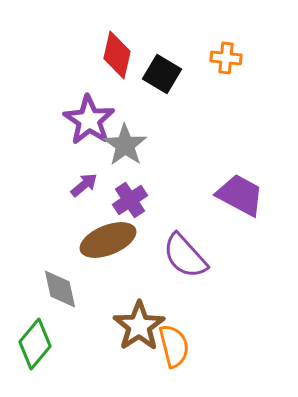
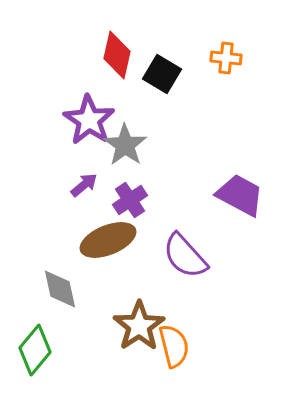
green diamond: moved 6 px down
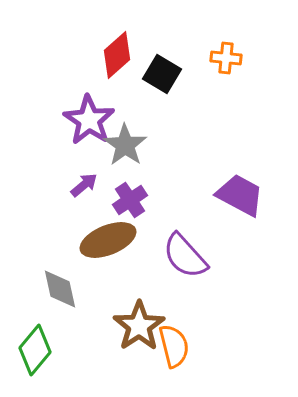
red diamond: rotated 36 degrees clockwise
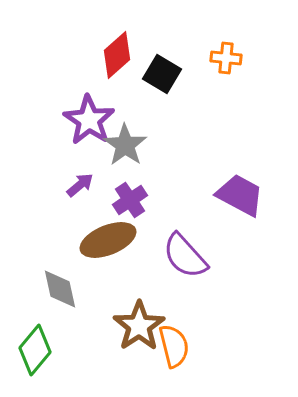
purple arrow: moved 4 px left
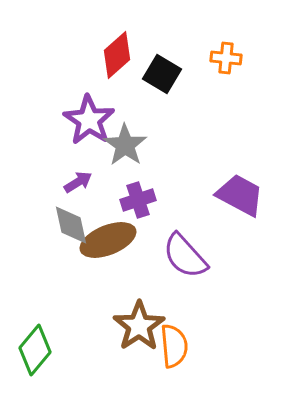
purple arrow: moved 2 px left, 3 px up; rotated 8 degrees clockwise
purple cross: moved 8 px right; rotated 16 degrees clockwise
gray diamond: moved 11 px right, 64 px up
orange semicircle: rotated 9 degrees clockwise
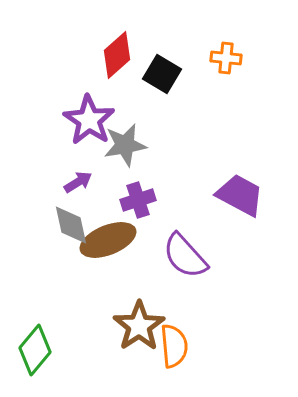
gray star: rotated 27 degrees clockwise
